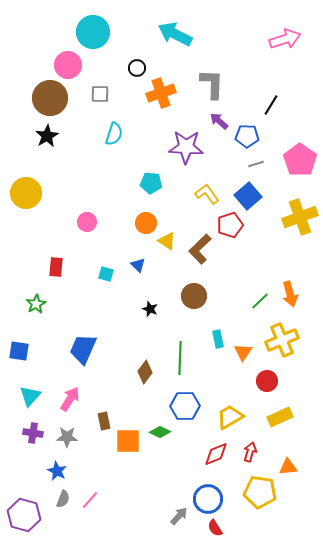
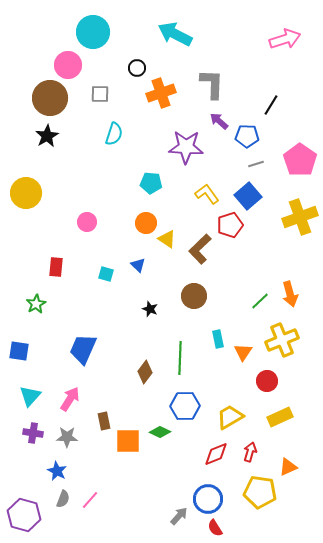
yellow triangle at (167, 241): moved 2 px up
orange triangle at (288, 467): rotated 18 degrees counterclockwise
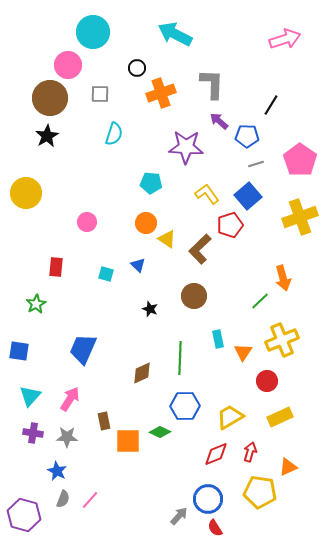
orange arrow at (290, 294): moved 7 px left, 16 px up
brown diamond at (145, 372): moved 3 px left, 1 px down; rotated 30 degrees clockwise
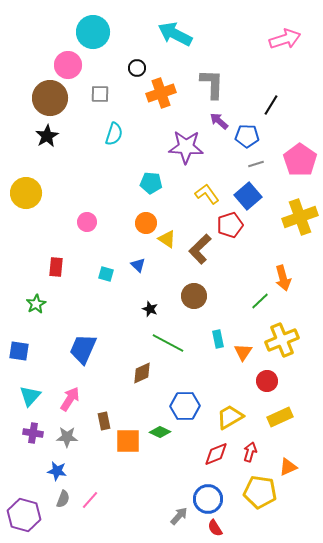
green line at (180, 358): moved 12 px left, 15 px up; rotated 64 degrees counterclockwise
blue star at (57, 471): rotated 18 degrees counterclockwise
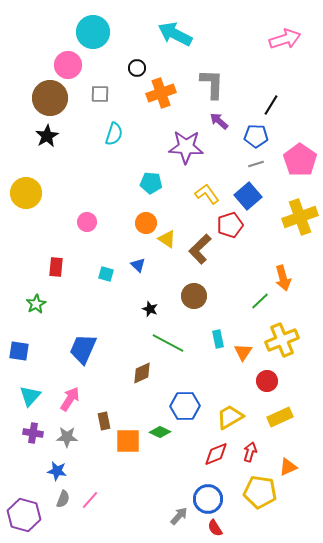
blue pentagon at (247, 136): moved 9 px right
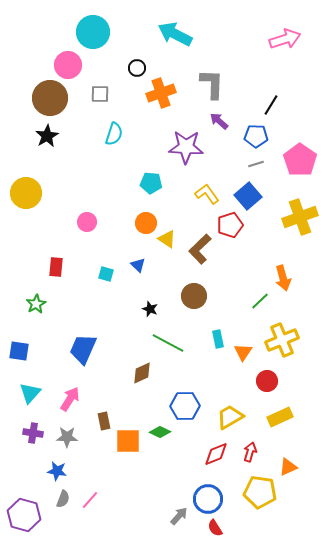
cyan triangle at (30, 396): moved 3 px up
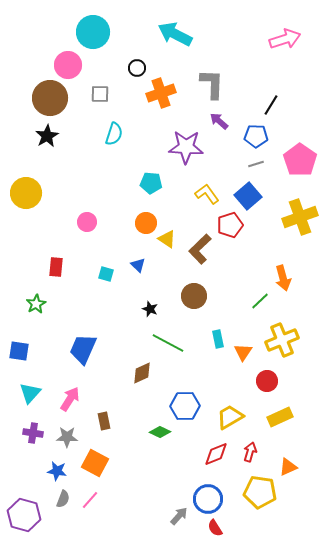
orange square at (128, 441): moved 33 px left, 22 px down; rotated 28 degrees clockwise
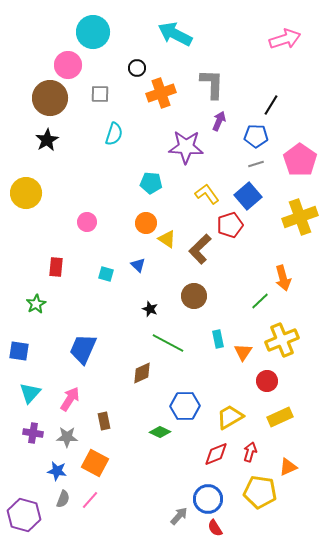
purple arrow at (219, 121): rotated 72 degrees clockwise
black star at (47, 136): moved 4 px down
